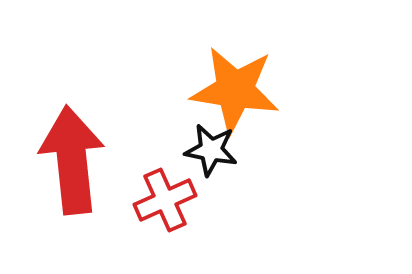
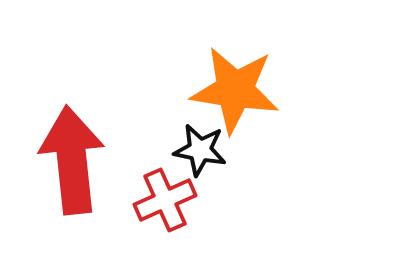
black star: moved 11 px left
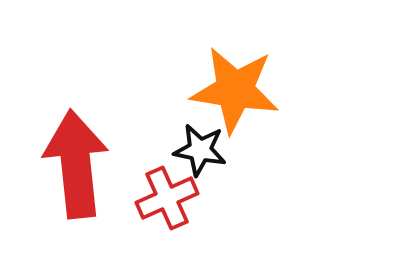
red arrow: moved 4 px right, 4 px down
red cross: moved 2 px right, 2 px up
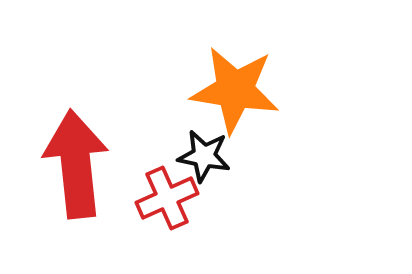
black star: moved 4 px right, 6 px down
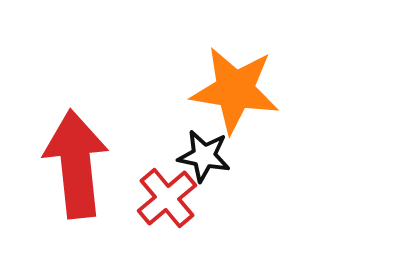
red cross: rotated 16 degrees counterclockwise
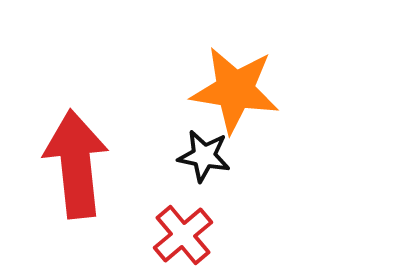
red cross: moved 16 px right, 37 px down
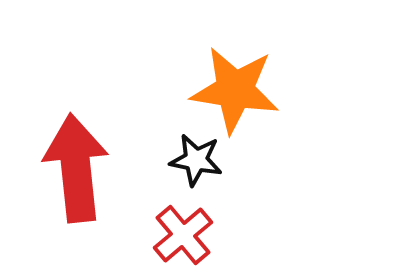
black star: moved 8 px left, 4 px down
red arrow: moved 4 px down
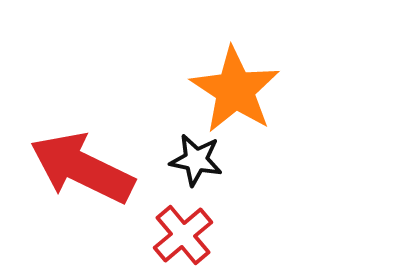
orange star: rotated 24 degrees clockwise
red arrow: moved 6 px right; rotated 58 degrees counterclockwise
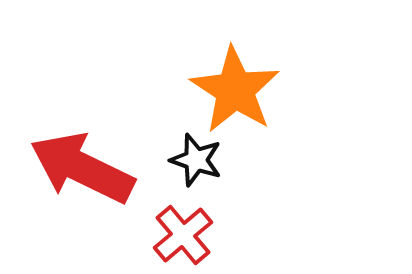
black star: rotated 8 degrees clockwise
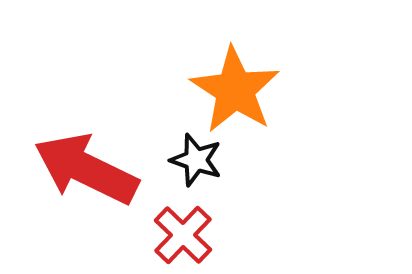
red arrow: moved 4 px right, 1 px down
red cross: rotated 6 degrees counterclockwise
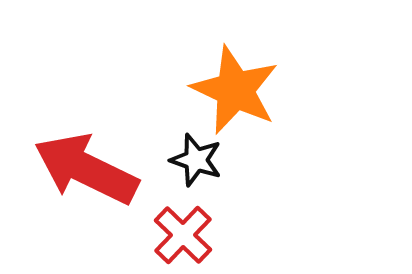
orange star: rotated 8 degrees counterclockwise
